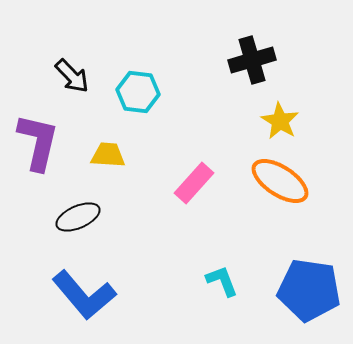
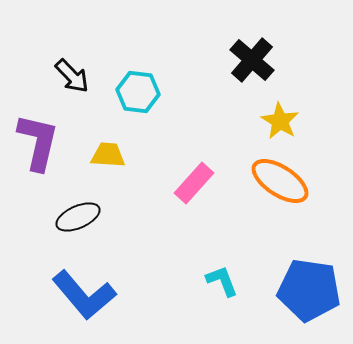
black cross: rotated 33 degrees counterclockwise
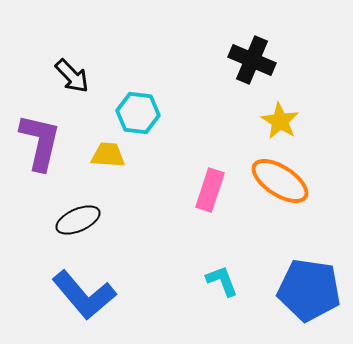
black cross: rotated 18 degrees counterclockwise
cyan hexagon: moved 21 px down
purple L-shape: moved 2 px right
pink rectangle: moved 16 px right, 7 px down; rotated 24 degrees counterclockwise
black ellipse: moved 3 px down
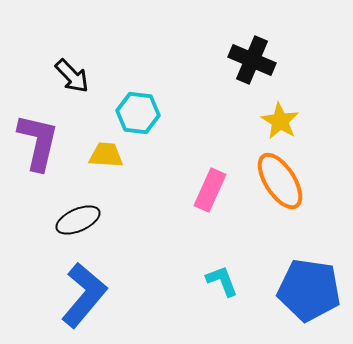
purple L-shape: moved 2 px left
yellow trapezoid: moved 2 px left
orange ellipse: rotated 24 degrees clockwise
pink rectangle: rotated 6 degrees clockwise
blue L-shape: rotated 100 degrees counterclockwise
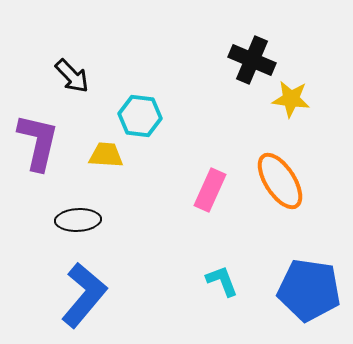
cyan hexagon: moved 2 px right, 3 px down
yellow star: moved 11 px right, 22 px up; rotated 24 degrees counterclockwise
black ellipse: rotated 21 degrees clockwise
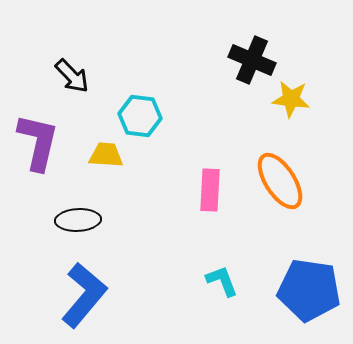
pink rectangle: rotated 21 degrees counterclockwise
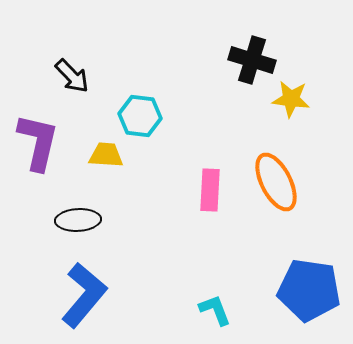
black cross: rotated 6 degrees counterclockwise
orange ellipse: moved 4 px left, 1 px down; rotated 6 degrees clockwise
cyan L-shape: moved 7 px left, 29 px down
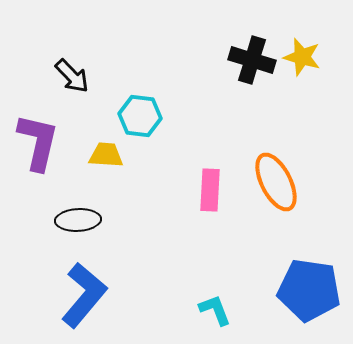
yellow star: moved 11 px right, 42 px up; rotated 9 degrees clockwise
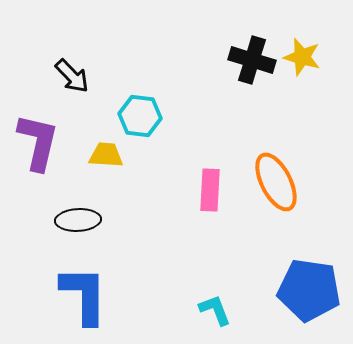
blue L-shape: rotated 40 degrees counterclockwise
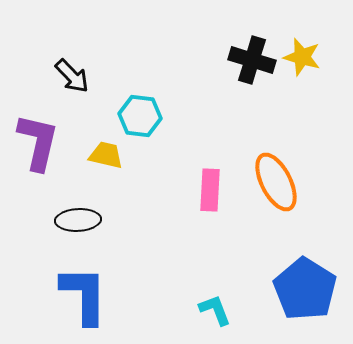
yellow trapezoid: rotated 9 degrees clockwise
blue pentagon: moved 4 px left, 1 px up; rotated 24 degrees clockwise
